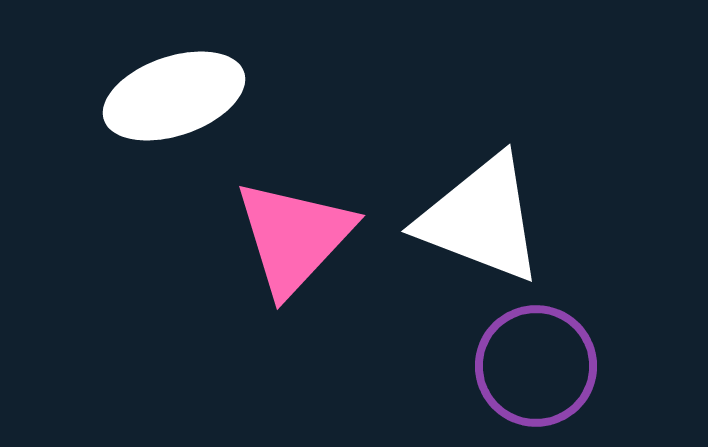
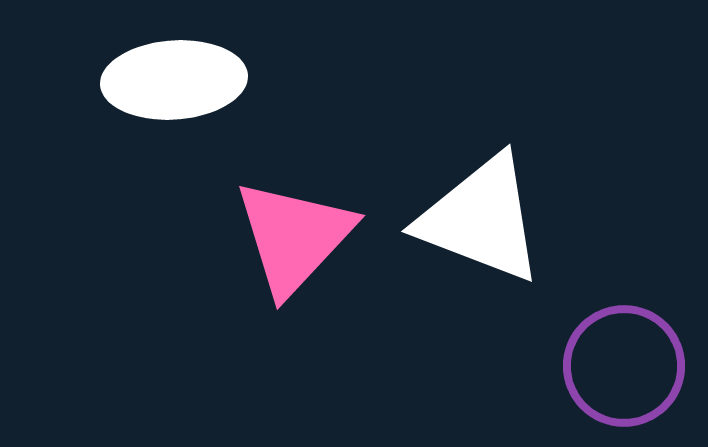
white ellipse: moved 16 px up; rotated 15 degrees clockwise
purple circle: moved 88 px right
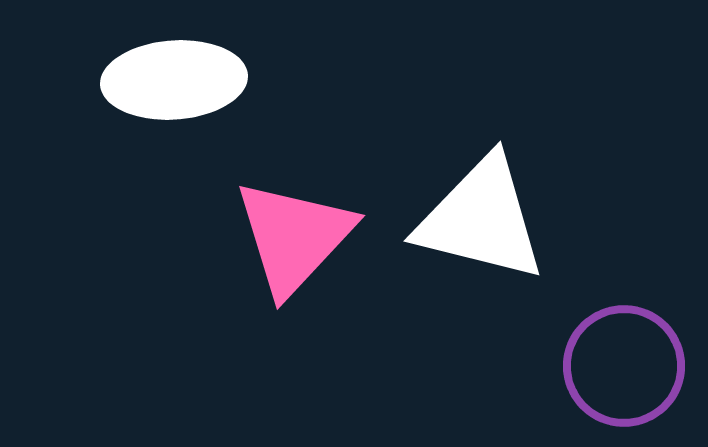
white triangle: rotated 7 degrees counterclockwise
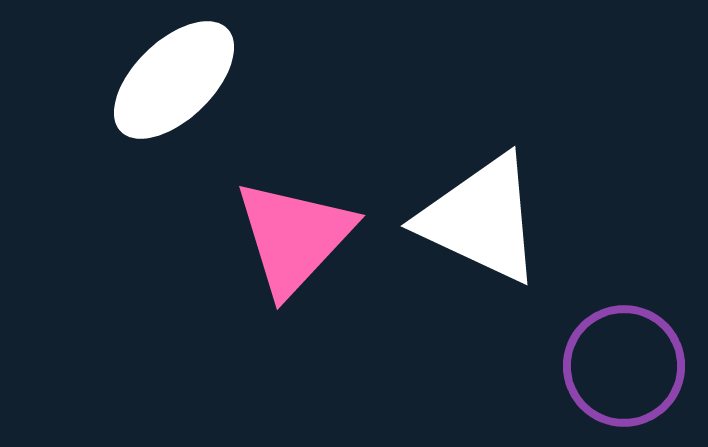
white ellipse: rotated 40 degrees counterclockwise
white triangle: rotated 11 degrees clockwise
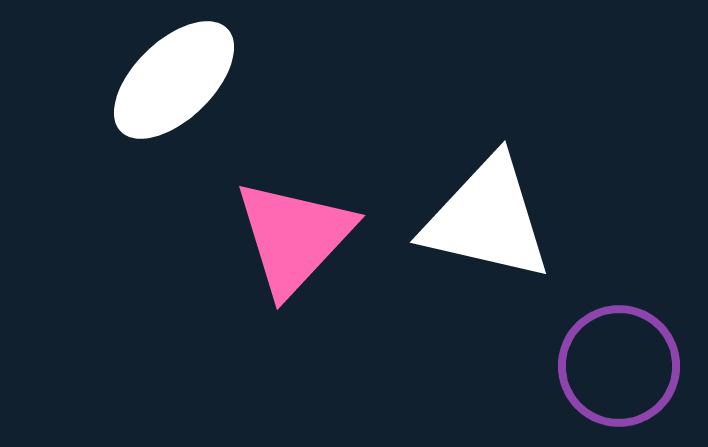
white triangle: moved 6 px right; rotated 12 degrees counterclockwise
purple circle: moved 5 px left
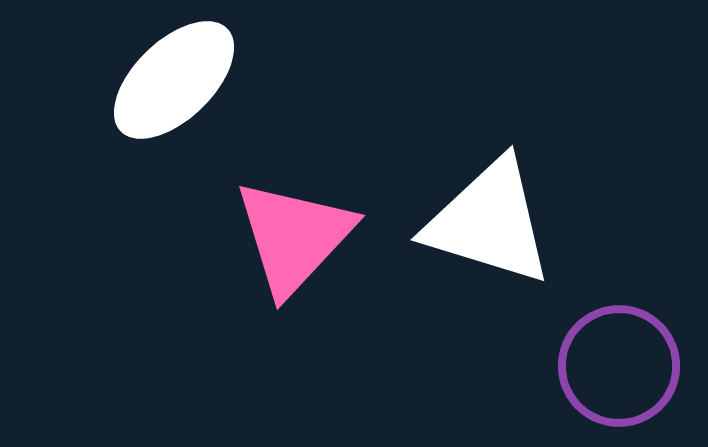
white triangle: moved 2 px right, 3 px down; rotated 4 degrees clockwise
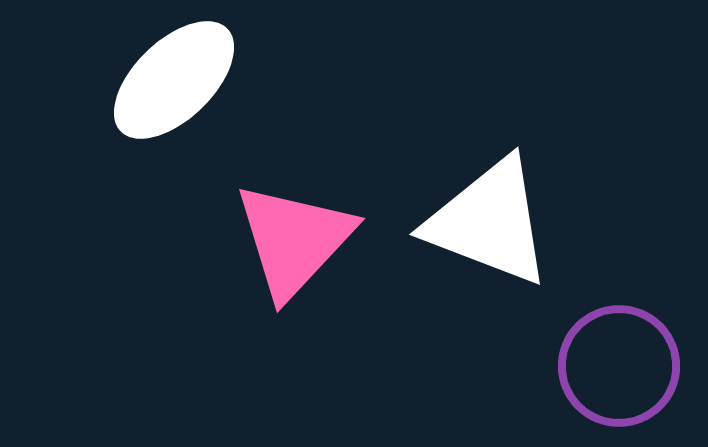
white triangle: rotated 4 degrees clockwise
pink triangle: moved 3 px down
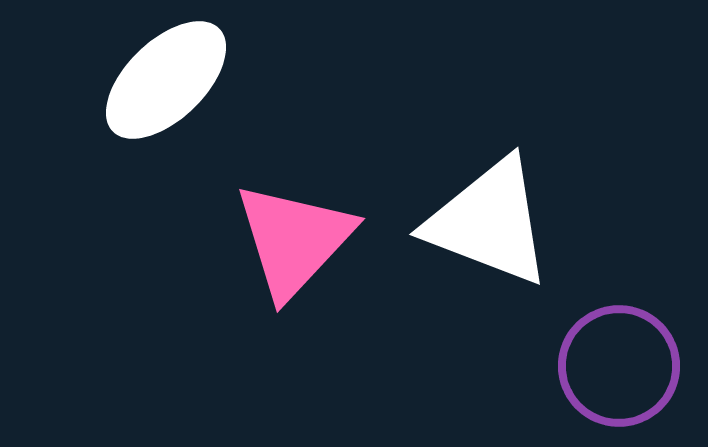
white ellipse: moved 8 px left
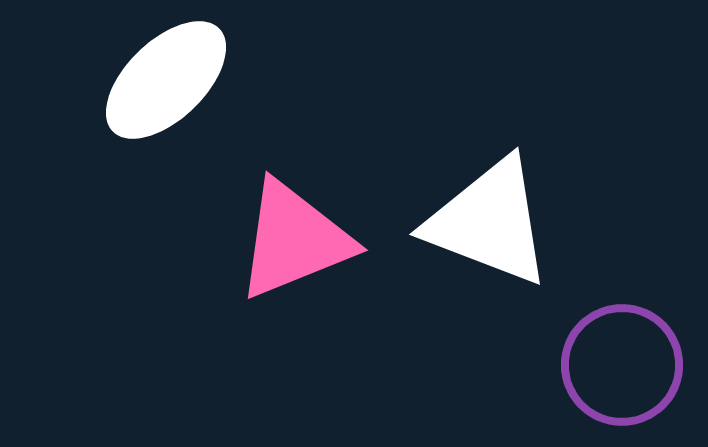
pink triangle: rotated 25 degrees clockwise
purple circle: moved 3 px right, 1 px up
